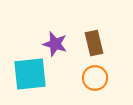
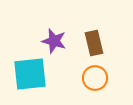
purple star: moved 1 px left, 3 px up
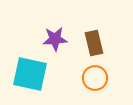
purple star: moved 1 px right, 2 px up; rotated 20 degrees counterclockwise
cyan square: rotated 18 degrees clockwise
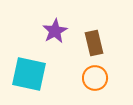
purple star: moved 8 px up; rotated 25 degrees counterclockwise
cyan square: moved 1 px left
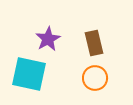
purple star: moved 7 px left, 8 px down
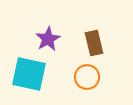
orange circle: moved 8 px left, 1 px up
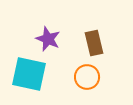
purple star: rotated 20 degrees counterclockwise
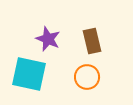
brown rectangle: moved 2 px left, 2 px up
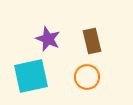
cyan square: moved 2 px right, 2 px down; rotated 24 degrees counterclockwise
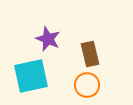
brown rectangle: moved 2 px left, 13 px down
orange circle: moved 8 px down
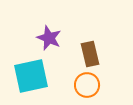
purple star: moved 1 px right, 1 px up
